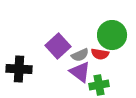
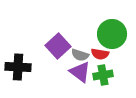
green circle: moved 1 px up
gray semicircle: rotated 42 degrees clockwise
black cross: moved 1 px left, 2 px up
green cross: moved 4 px right, 10 px up
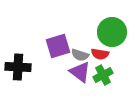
green circle: moved 2 px up
purple square: rotated 25 degrees clockwise
green cross: rotated 18 degrees counterclockwise
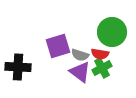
green cross: moved 1 px left, 7 px up
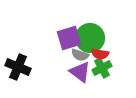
green circle: moved 22 px left, 6 px down
purple square: moved 11 px right, 8 px up
black cross: rotated 20 degrees clockwise
